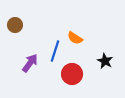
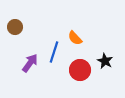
brown circle: moved 2 px down
orange semicircle: rotated 14 degrees clockwise
blue line: moved 1 px left, 1 px down
red circle: moved 8 px right, 4 px up
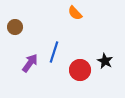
orange semicircle: moved 25 px up
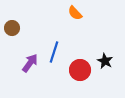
brown circle: moved 3 px left, 1 px down
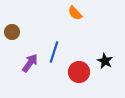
brown circle: moved 4 px down
red circle: moved 1 px left, 2 px down
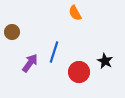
orange semicircle: rotated 14 degrees clockwise
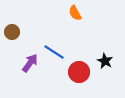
blue line: rotated 75 degrees counterclockwise
